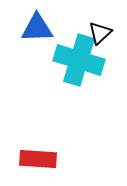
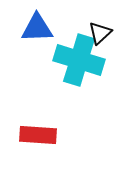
red rectangle: moved 24 px up
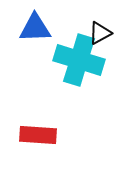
blue triangle: moved 2 px left
black triangle: rotated 15 degrees clockwise
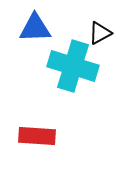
cyan cross: moved 6 px left, 6 px down
red rectangle: moved 1 px left, 1 px down
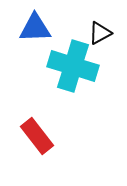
red rectangle: rotated 48 degrees clockwise
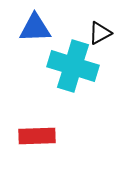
red rectangle: rotated 54 degrees counterclockwise
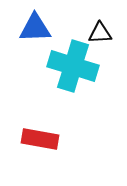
black triangle: rotated 25 degrees clockwise
red rectangle: moved 3 px right, 3 px down; rotated 12 degrees clockwise
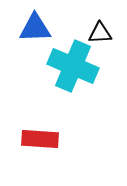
cyan cross: rotated 6 degrees clockwise
red rectangle: rotated 6 degrees counterclockwise
